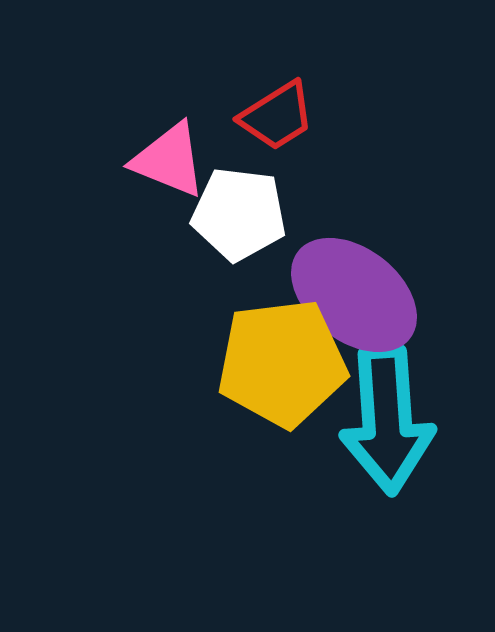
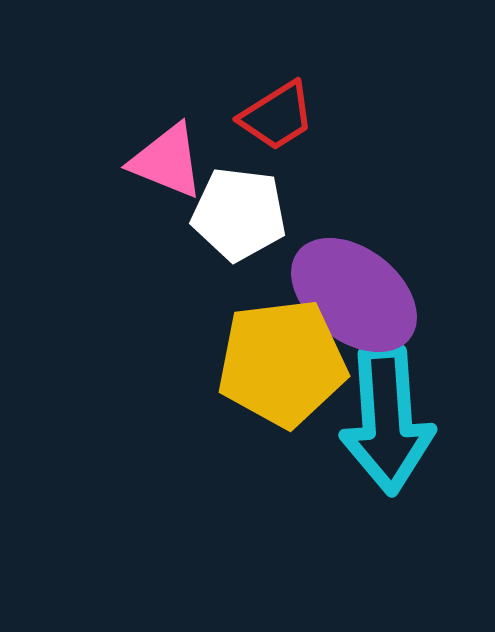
pink triangle: moved 2 px left, 1 px down
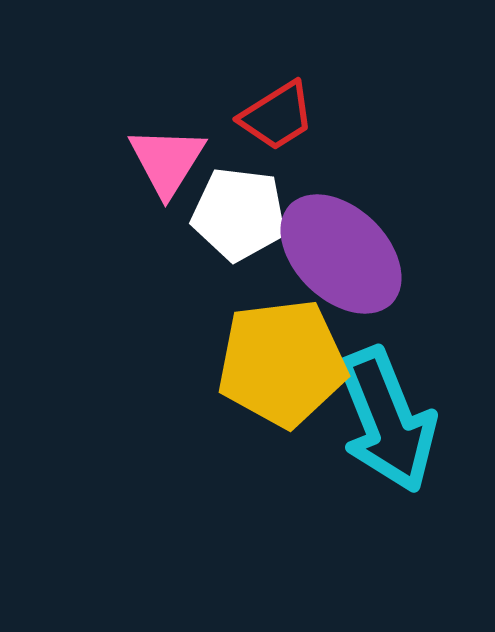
pink triangle: rotated 40 degrees clockwise
purple ellipse: moved 13 px left, 41 px up; rotated 6 degrees clockwise
cyan arrow: rotated 18 degrees counterclockwise
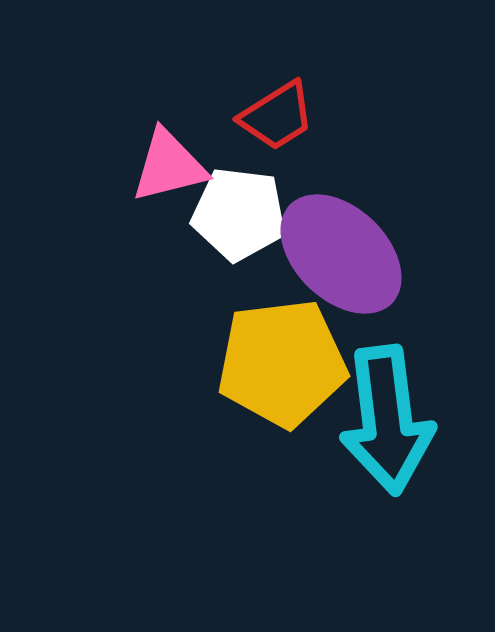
pink triangle: moved 2 px right, 5 px down; rotated 44 degrees clockwise
cyan arrow: rotated 15 degrees clockwise
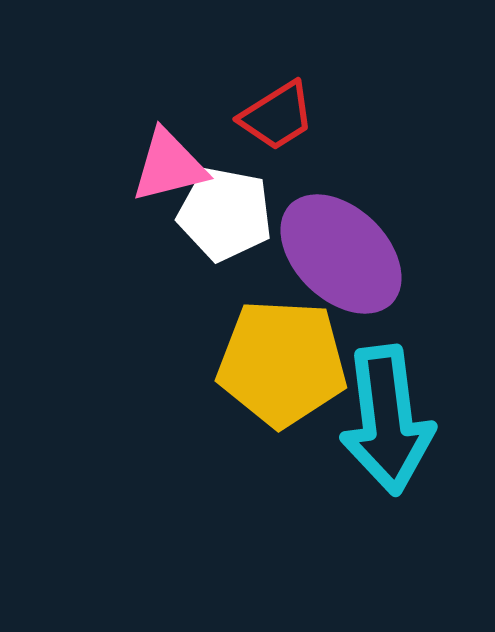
white pentagon: moved 14 px left; rotated 4 degrees clockwise
yellow pentagon: rotated 10 degrees clockwise
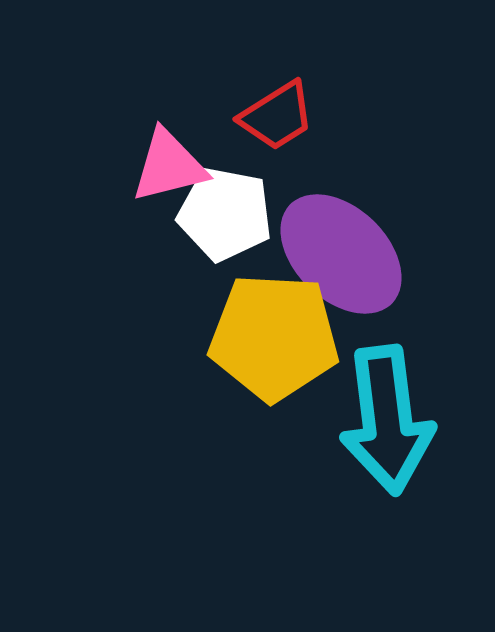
yellow pentagon: moved 8 px left, 26 px up
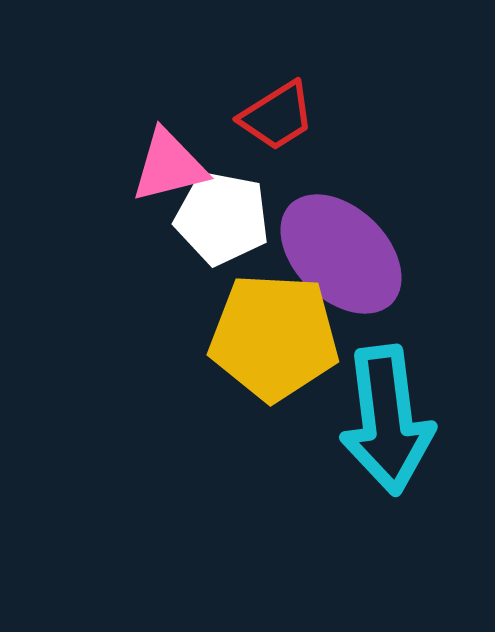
white pentagon: moved 3 px left, 4 px down
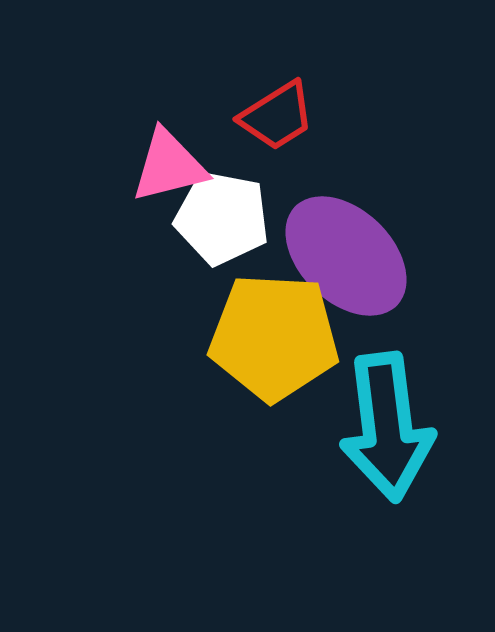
purple ellipse: moved 5 px right, 2 px down
cyan arrow: moved 7 px down
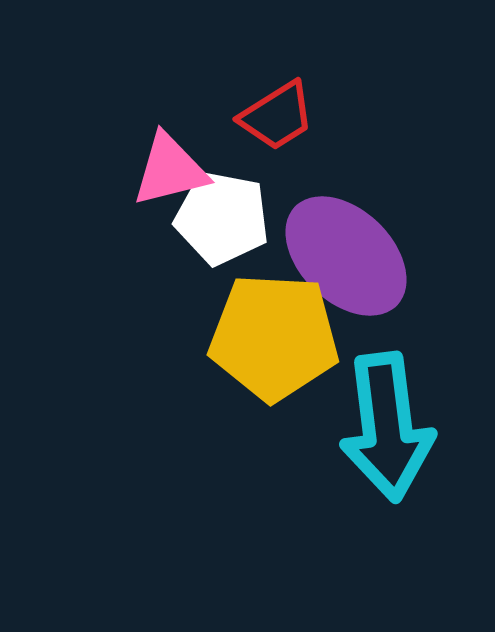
pink triangle: moved 1 px right, 4 px down
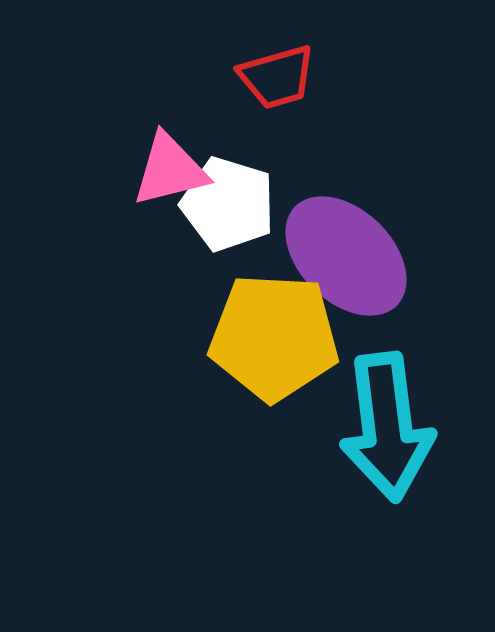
red trapezoid: moved 39 px up; rotated 16 degrees clockwise
white pentagon: moved 6 px right, 14 px up; rotated 6 degrees clockwise
